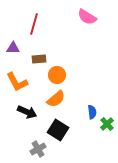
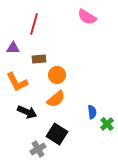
black square: moved 1 px left, 4 px down
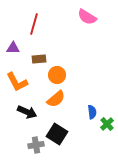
gray cross: moved 2 px left, 4 px up; rotated 21 degrees clockwise
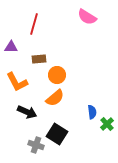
purple triangle: moved 2 px left, 1 px up
orange semicircle: moved 1 px left, 1 px up
gray cross: rotated 28 degrees clockwise
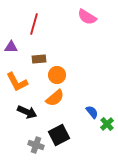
blue semicircle: rotated 32 degrees counterclockwise
black square: moved 2 px right, 1 px down; rotated 30 degrees clockwise
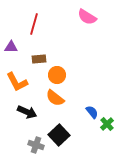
orange semicircle: rotated 78 degrees clockwise
black square: rotated 15 degrees counterclockwise
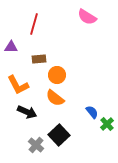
orange L-shape: moved 1 px right, 3 px down
gray cross: rotated 21 degrees clockwise
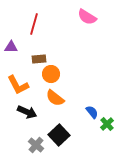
orange circle: moved 6 px left, 1 px up
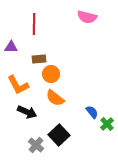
pink semicircle: rotated 18 degrees counterclockwise
red line: rotated 15 degrees counterclockwise
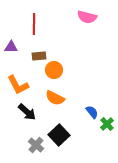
brown rectangle: moved 3 px up
orange circle: moved 3 px right, 4 px up
orange semicircle: rotated 12 degrees counterclockwise
black arrow: rotated 18 degrees clockwise
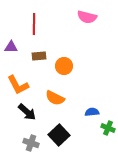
orange circle: moved 10 px right, 4 px up
blue semicircle: rotated 56 degrees counterclockwise
green cross: moved 1 px right, 4 px down; rotated 24 degrees counterclockwise
gray cross: moved 5 px left, 2 px up; rotated 21 degrees counterclockwise
